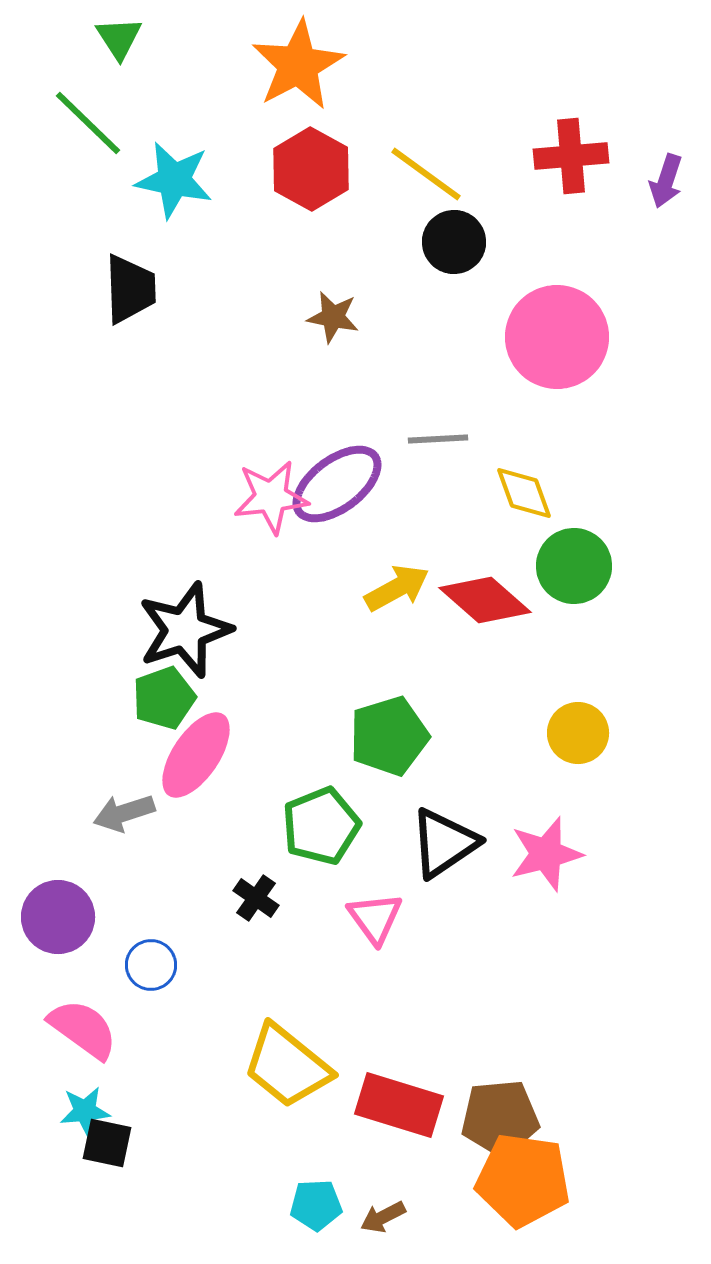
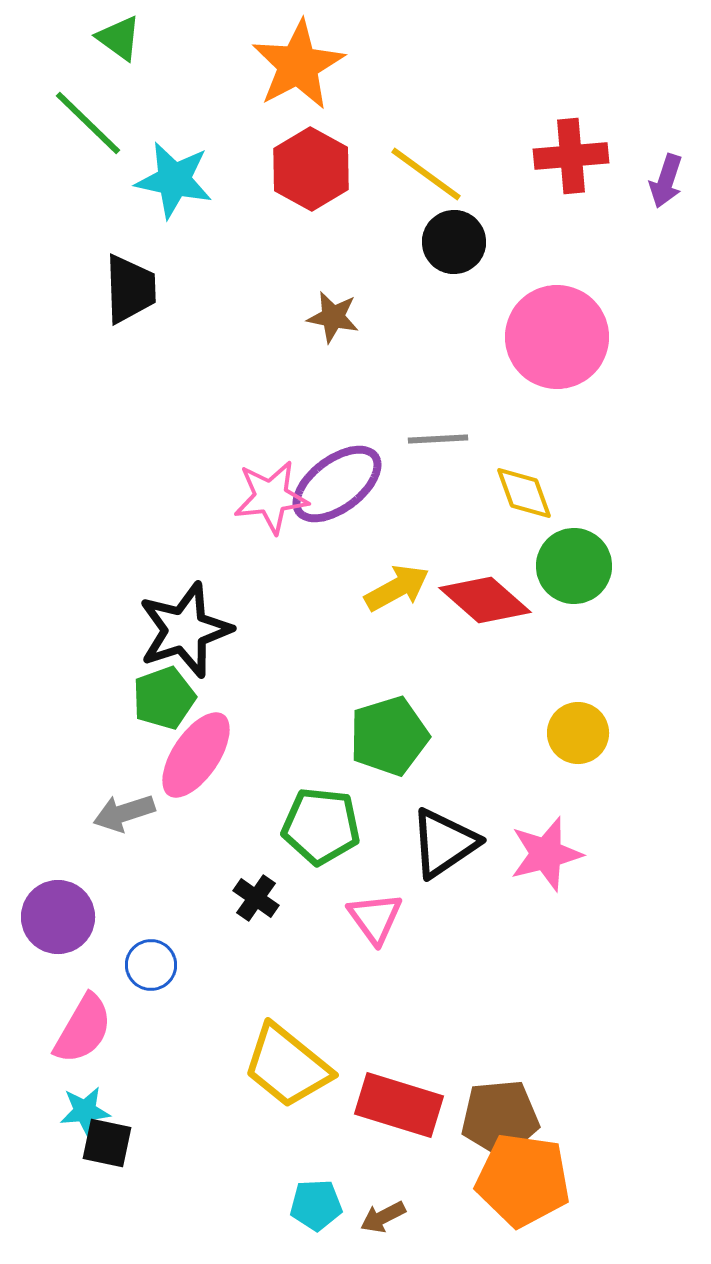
green triangle at (119, 38): rotated 21 degrees counterclockwise
green pentagon at (321, 826): rotated 28 degrees clockwise
pink semicircle at (83, 1029): rotated 84 degrees clockwise
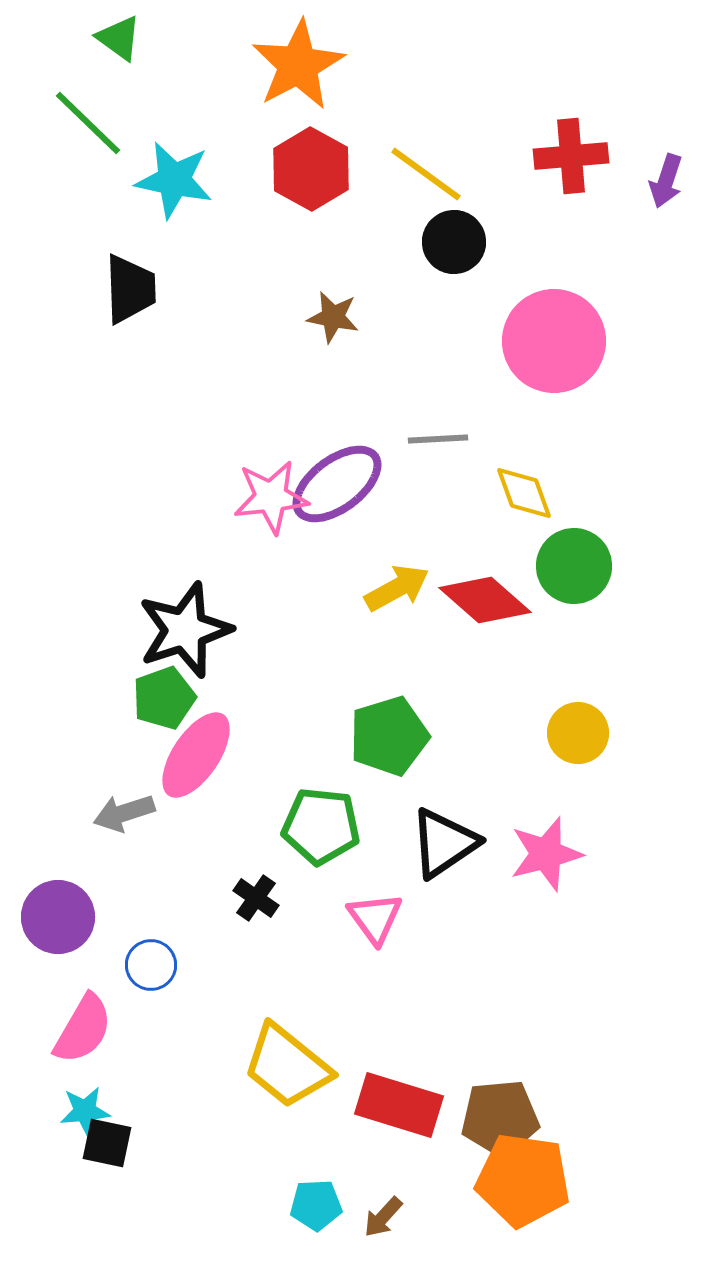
pink circle at (557, 337): moved 3 px left, 4 px down
brown arrow at (383, 1217): rotated 21 degrees counterclockwise
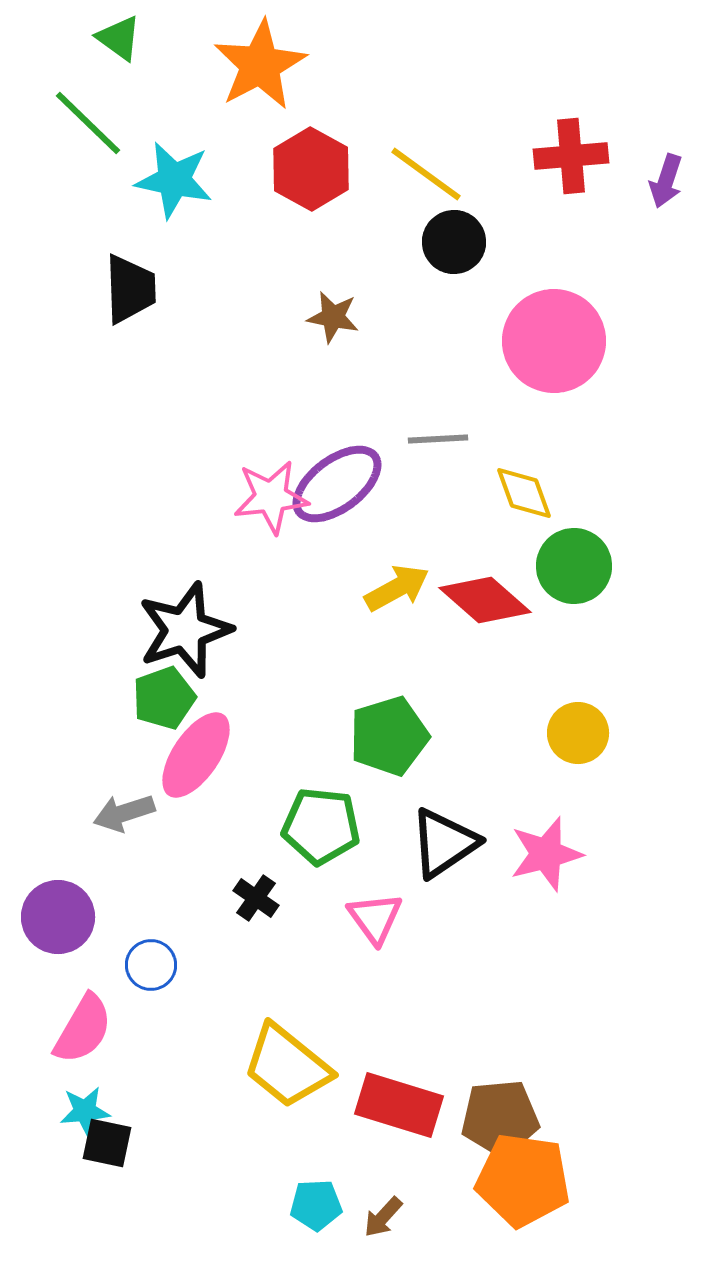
orange star at (298, 65): moved 38 px left
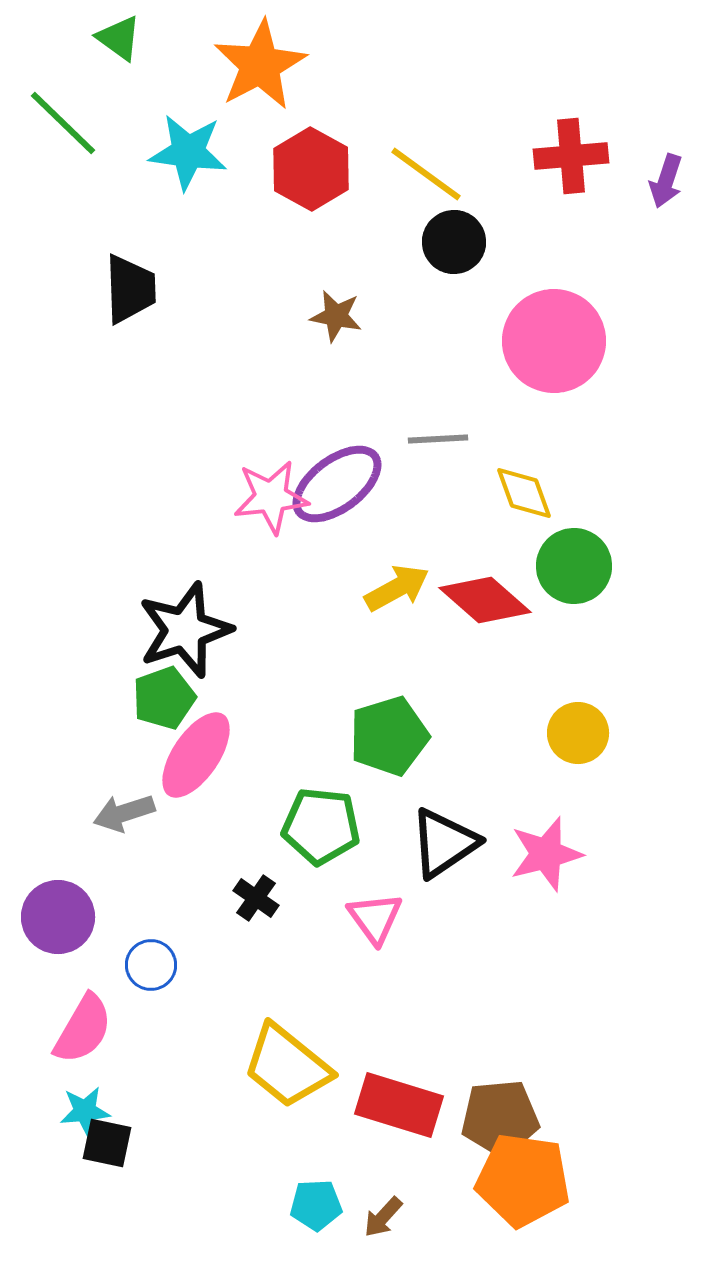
green line at (88, 123): moved 25 px left
cyan star at (174, 180): moved 14 px right, 28 px up; rotated 4 degrees counterclockwise
brown star at (333, 317): moved 3 px right, 1 px up
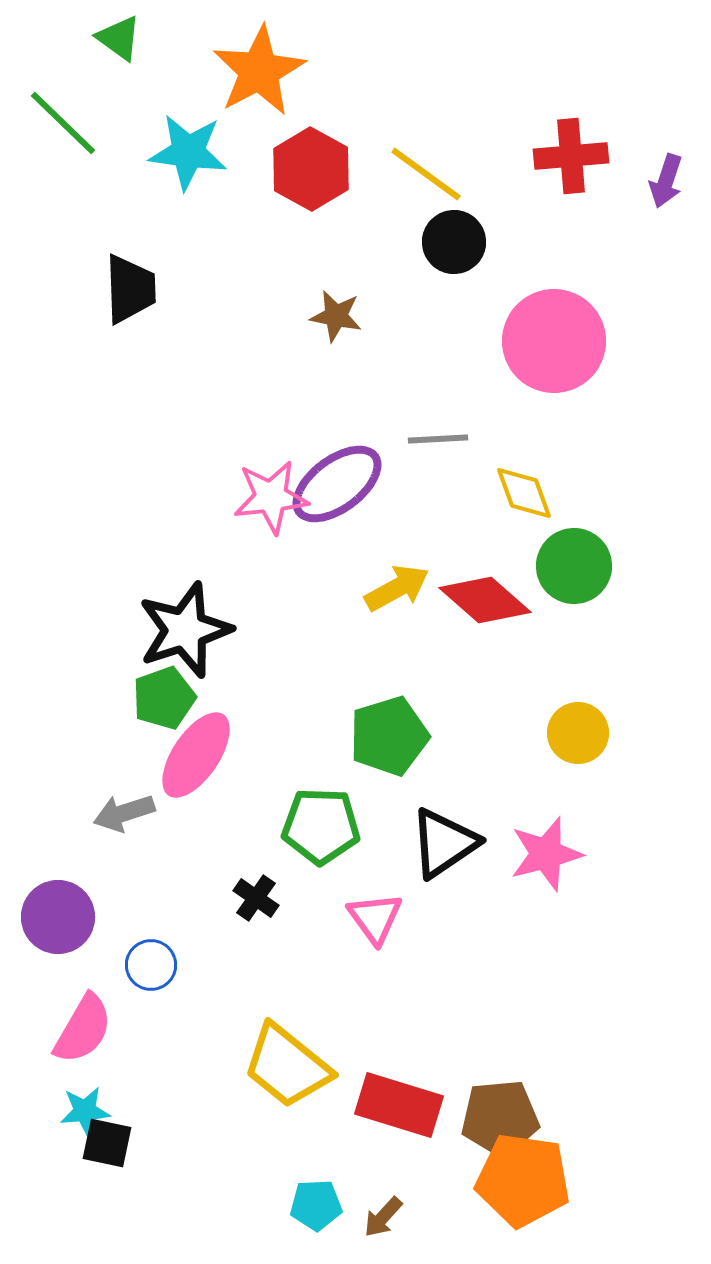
orange star at (260, 65): moved 1 px left, 6 px down
green pentagon at (321, 826): rotated 4 degrees counterclockwise
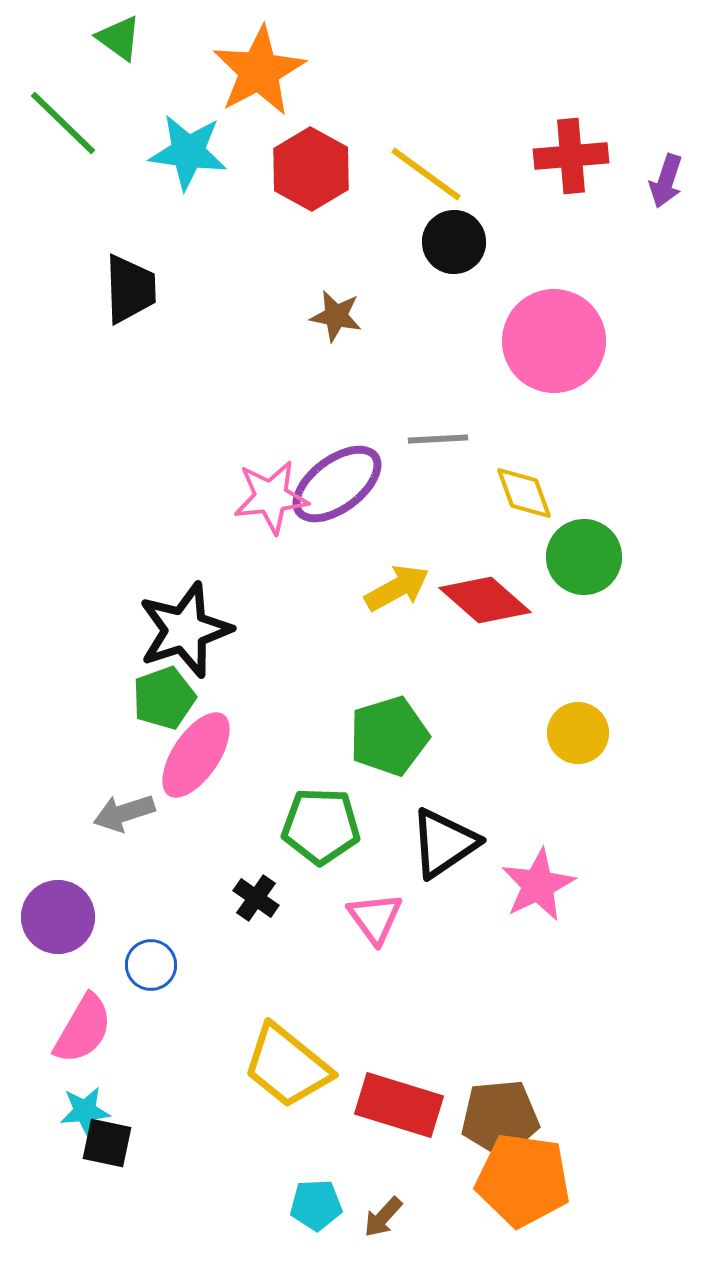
green circle at (574, 566): moved 10 px right, 9 px up
pink star at (546, 854): moved 8 px left, 31 px down; rotated 12 degrees counterclockwise
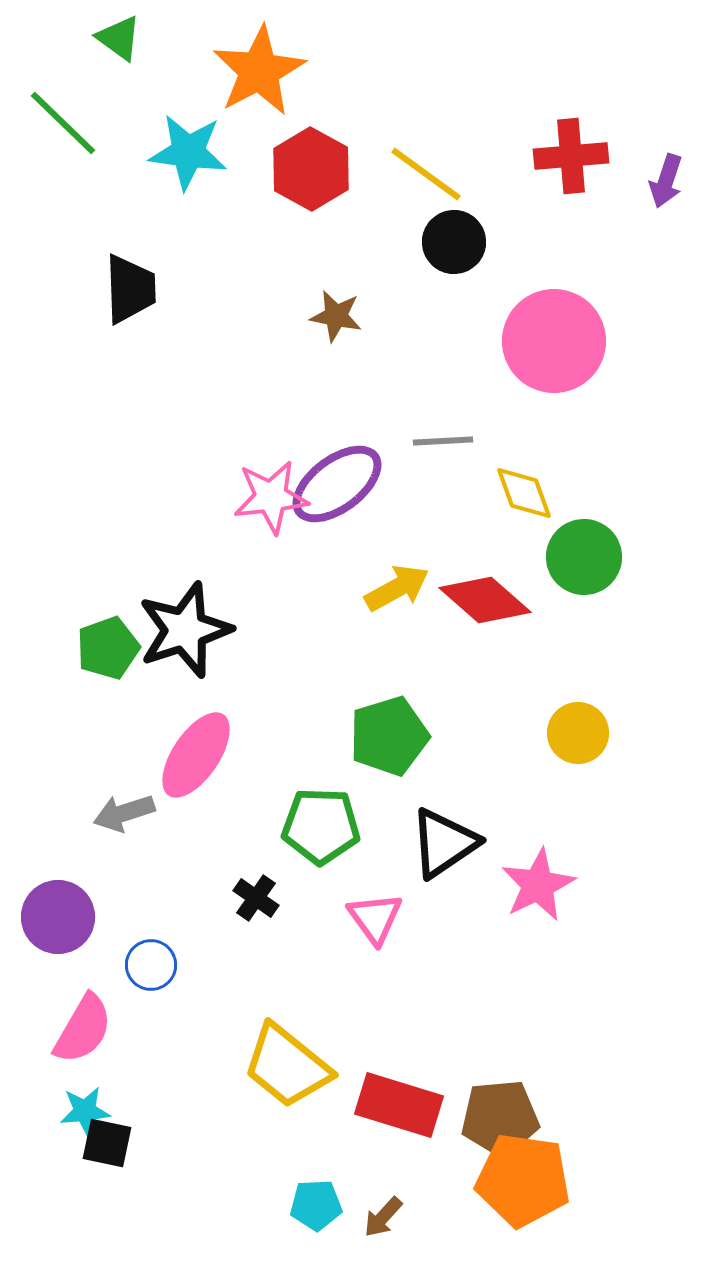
gray line at (438, 439): moved 5 px right, 2 px down
green pentagon at (164, 698): moved 56 px left, 50 px up
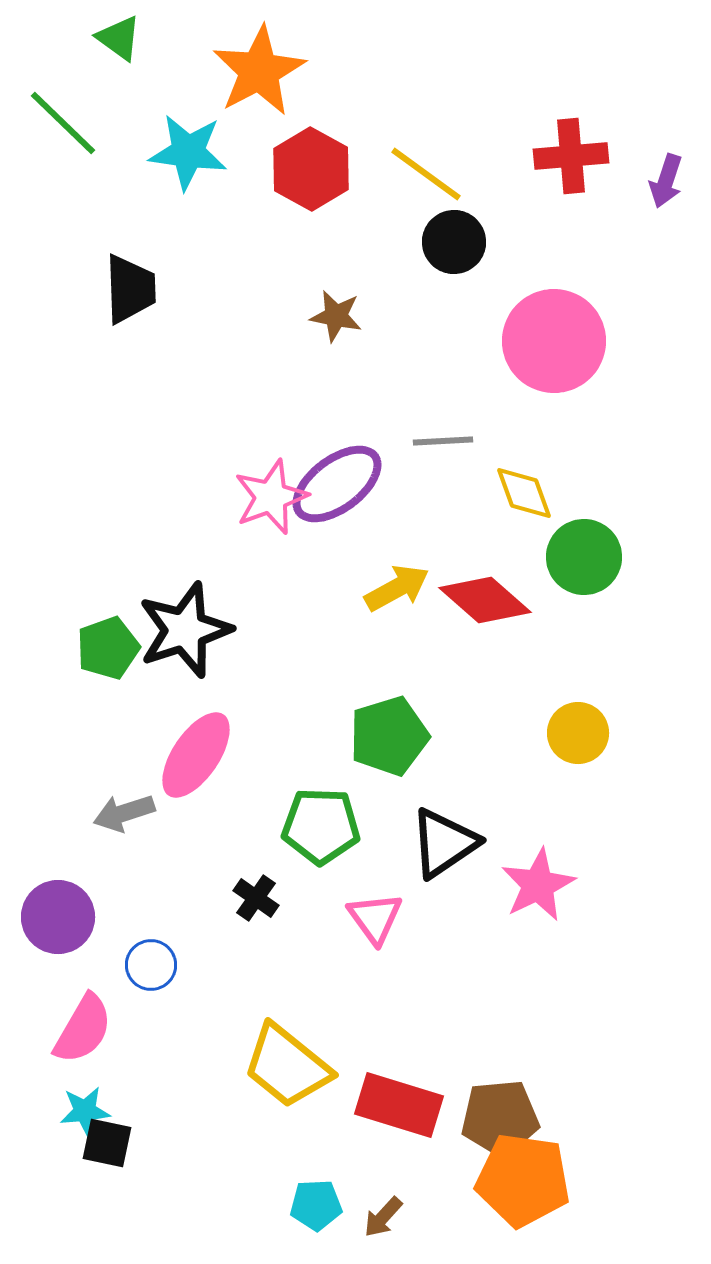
pink star at (271, 497): rotated 14 degrees counterclockwise
